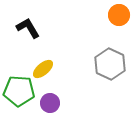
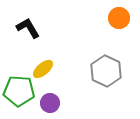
orange circle: moved 3 px down
gray hexagon: moved 4 px left, 7 px down
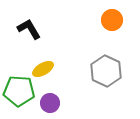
orange circle: moved 7 px left, 2 px down
black L-shape: moved 1 px right, 1 px down
yellow ellipse: rotated 10 degrees clockwise
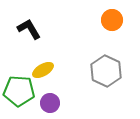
yellow ellipse: moved 1 px down
